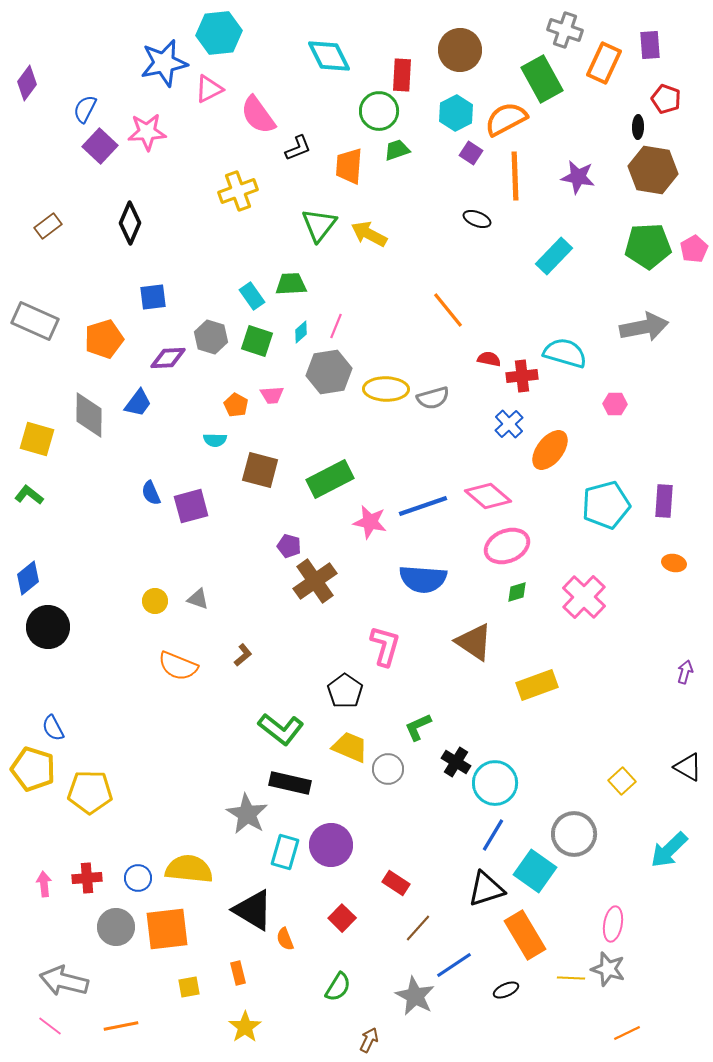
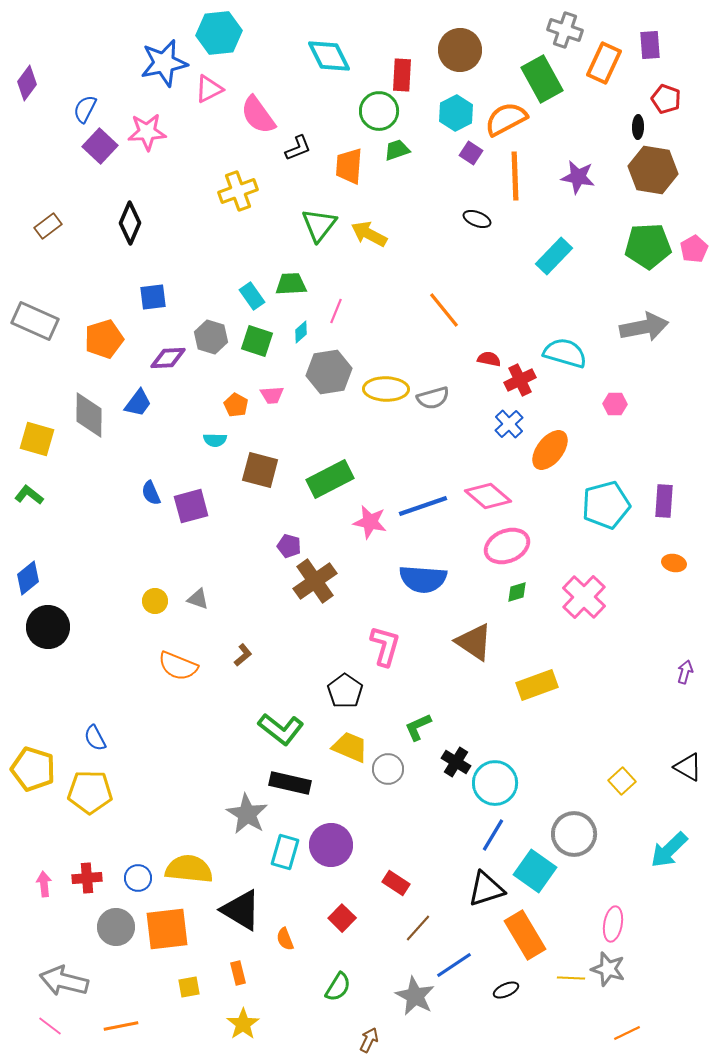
orange line at (448, 310): moved 4 px left
pink line at (336, 326): moved 15 px up
red cross at (522, 376): moved 2 px left, 4 px down; rotated 20 degrees counterclockwise
blue semicircle at (53, 728): moved 42 px right, 10 px down
black triangle at (253, 910): moved 12 px left
yellow star at (245, 1027): moved 2 px left, 3 px up
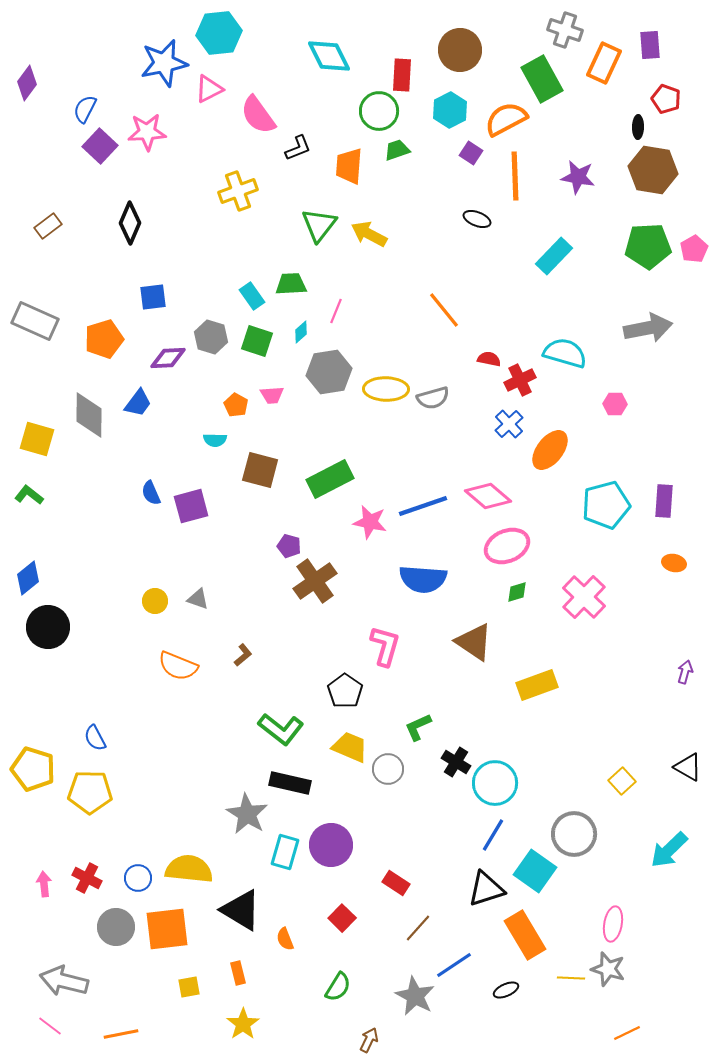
cyan hexagon at (456, 113): moved 6 px left, 3 px up
gray arrow at (644, 327): moved 4 px right, 1 px down
red cross at (87, 878): rotated 32 degrees clockwise
orange line at (121, 1026): moved 8 px down
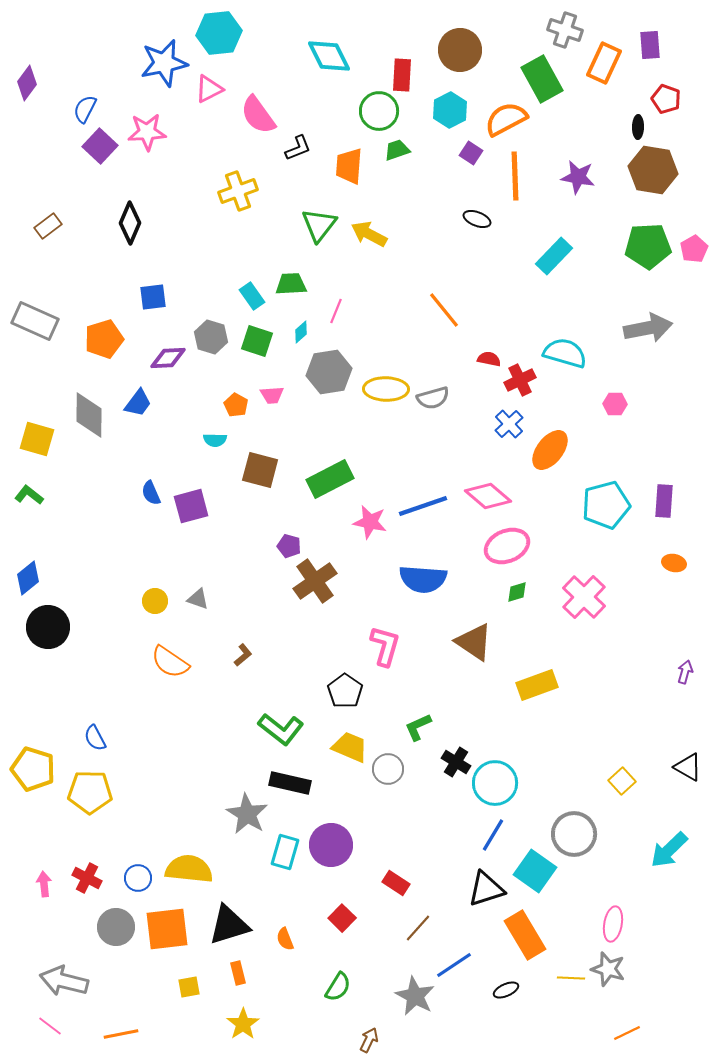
orange semicircle at (178, 666): moved 8 px left, 4 px up; rotated 12 degrees clockwise
black triangle at (241, 910): moved 12 px left, 15 px down; rotated 48 degrees counterclockwise
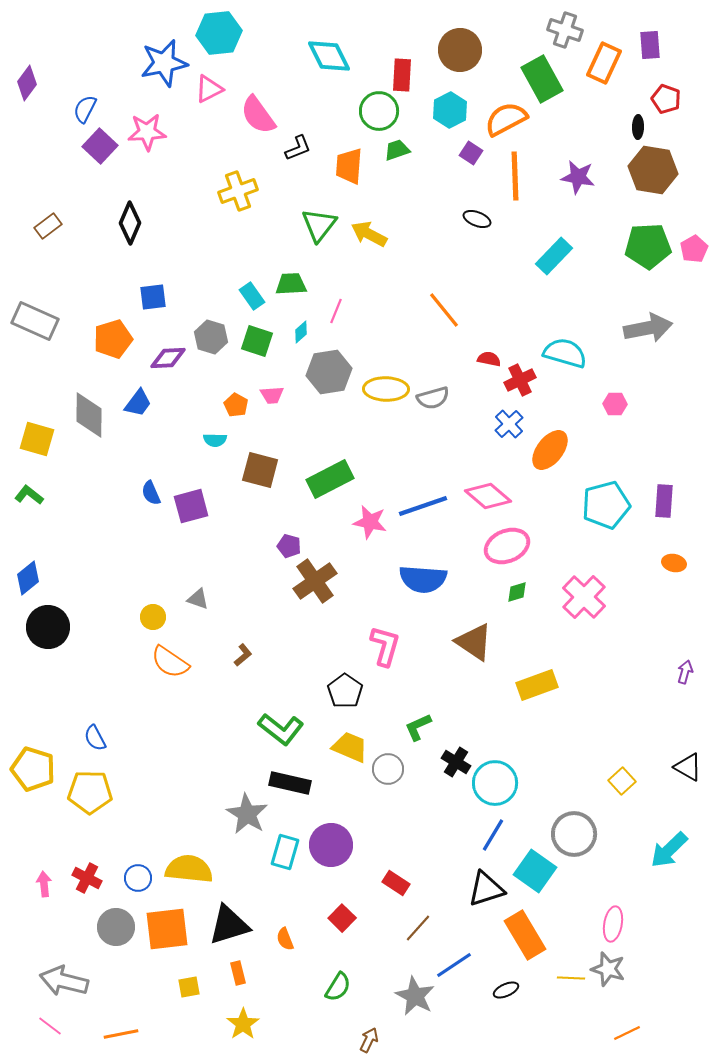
orange pentagon at (104, 339): moved 9 px right
yellow circle at (155, 601): moved 2 px left, 16 px down
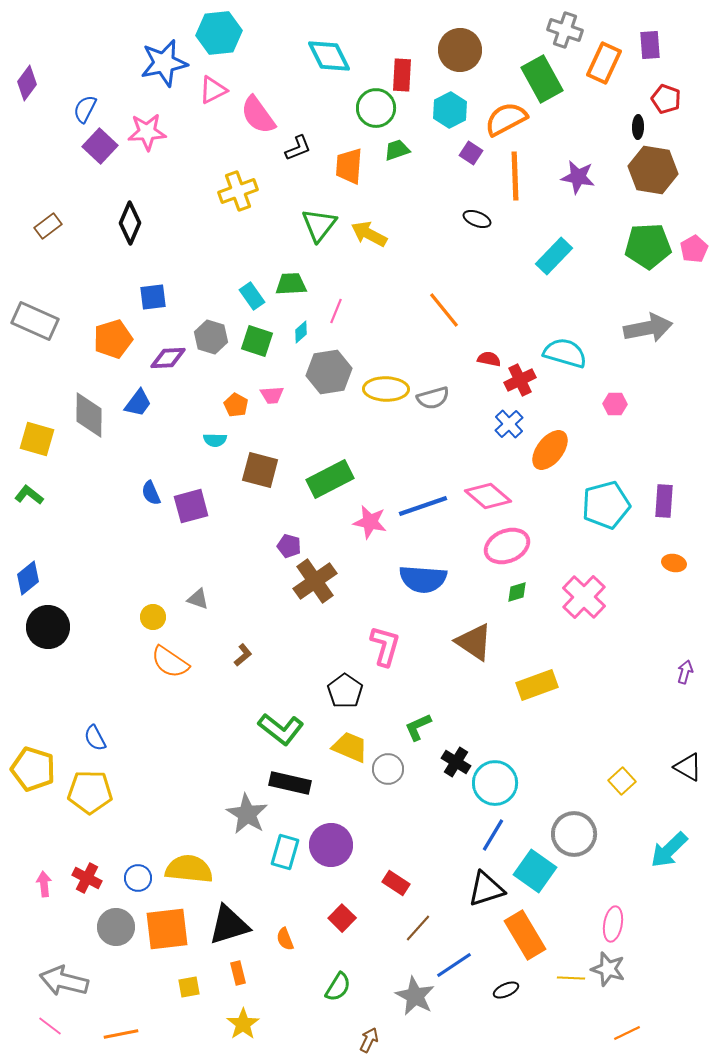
pink triangle at (209, 89): moved 4 px right, 1 px down
green circle at (379, 111): moved 3 px left, 3 px up
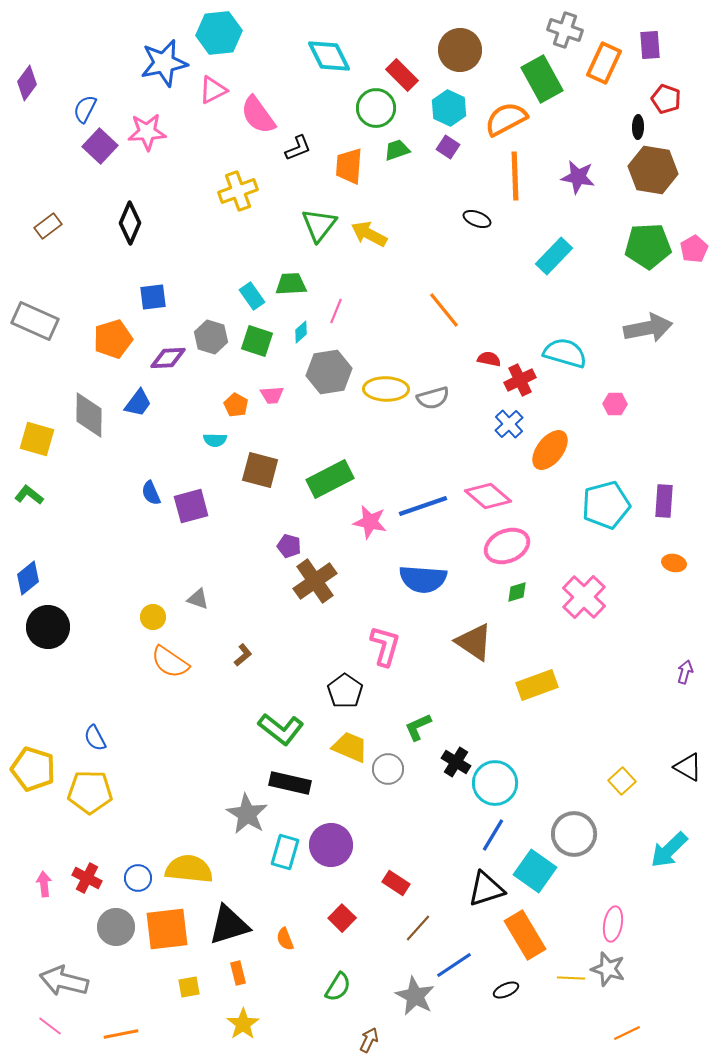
red rectangle at (402, 75): rotated 48 degrees counterclockwise
cyan hexagon at (450, 110): moved 1 px left, 2 px up; rotated 8 degrees counterclockwise
purple square at (471, 153): moved 23 px left, 6 px up
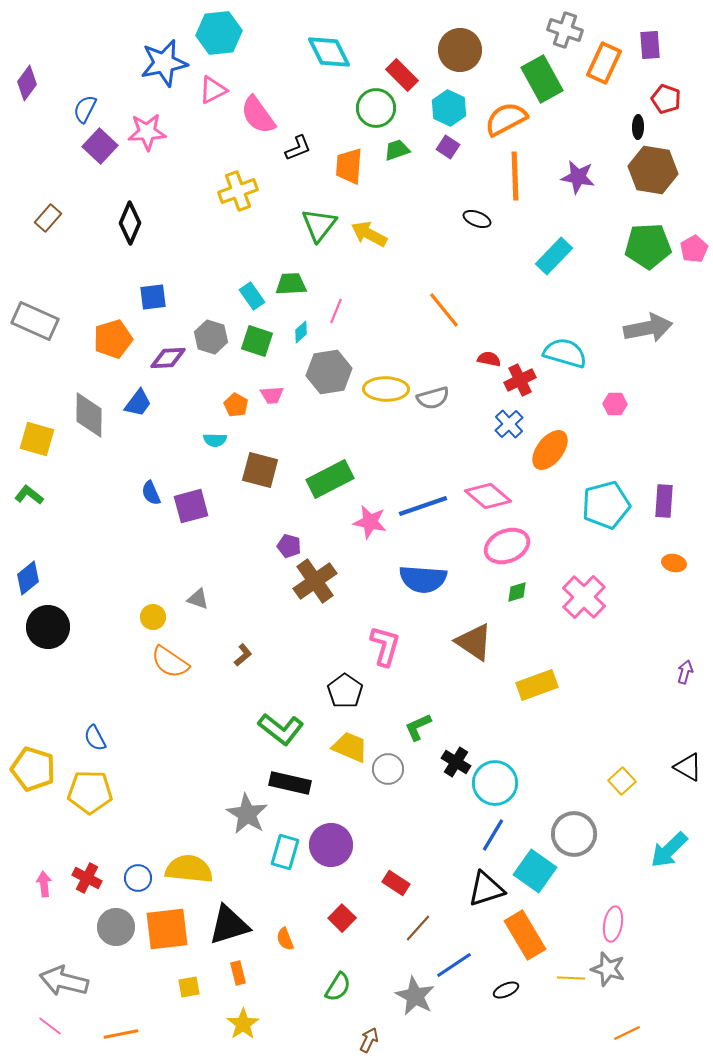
cyan diamond at (329, 56): moved 4 px up
brown rectangle at (48, 226): moved 8 px up; rotated 12 degrees counterclockwise
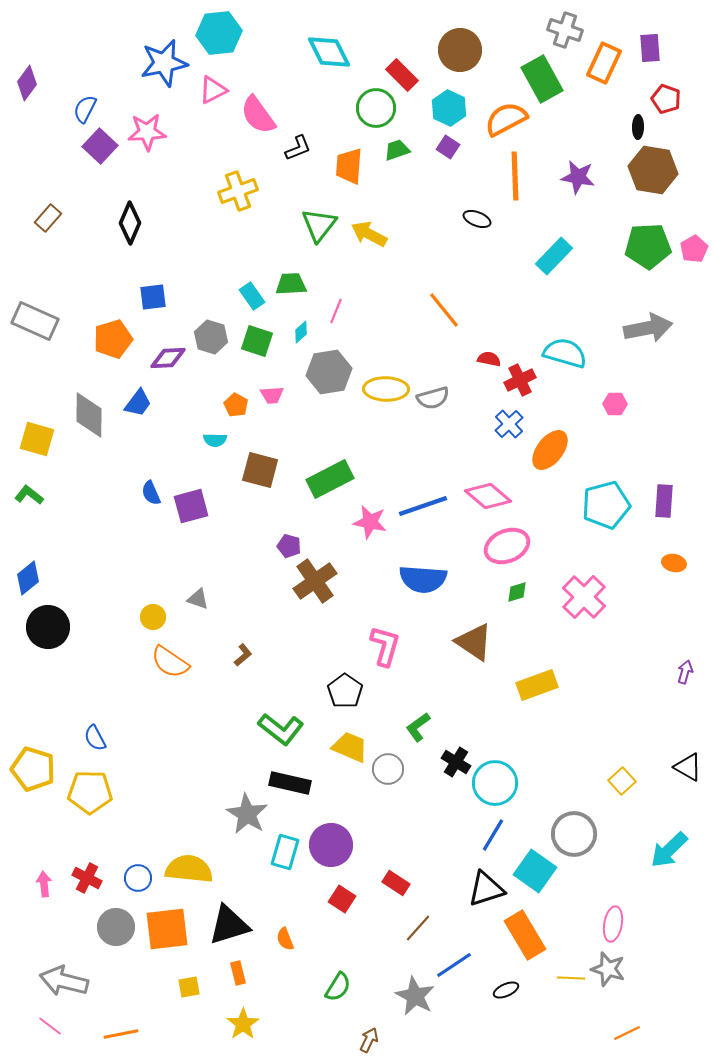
purple rectangle at (650, 45): moved 3 px down
green L-shape at (418, 727): rotated 12 degrees counterclockwise
red square at (342, 918): moved 19 px up; rotated 12 degrees counterclockwise
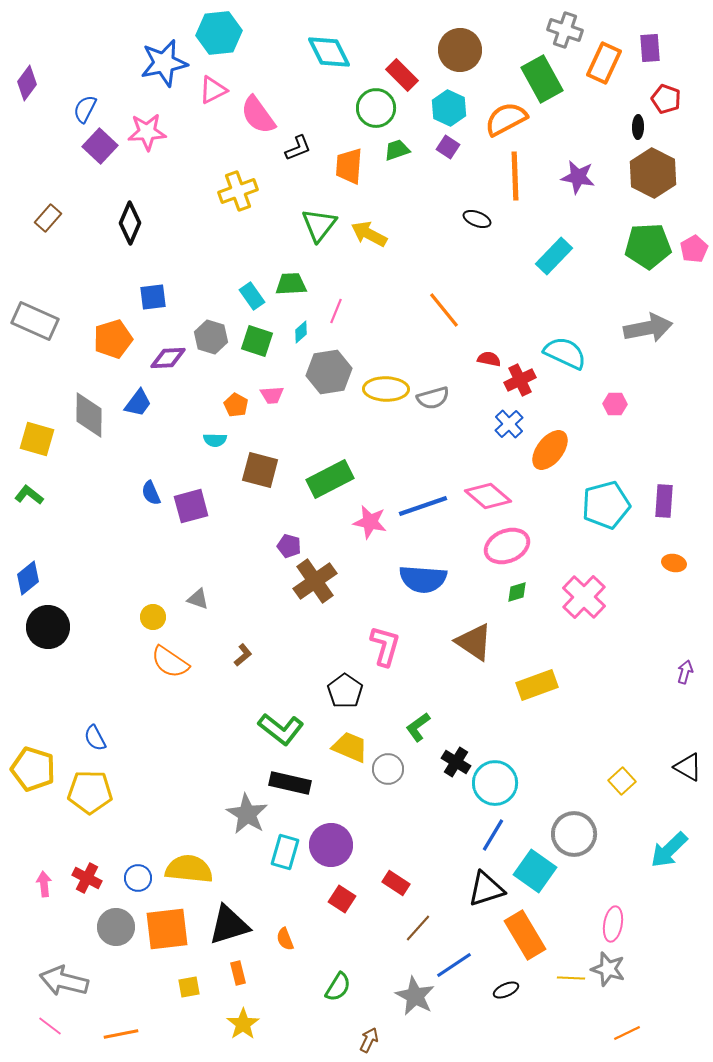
brown hexagon at (653, 170): moved 3 px down; rotated 18 degrees clockwise
cyan semicircle at (565, 353): rotated 9 degrees clockwise
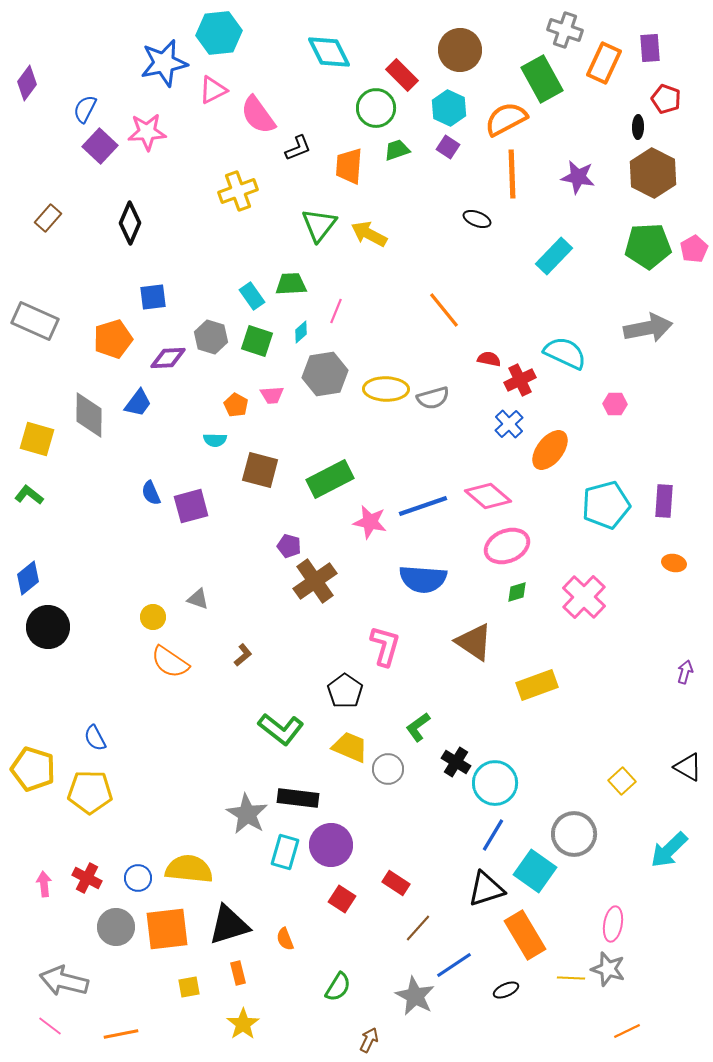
orange line at (515, 176): moved 3 px left, 2 px up
gray hexagon at (329, 372): moved 4 px left, 2 px down
black rectangle at (290, 783): moved 8 px right, 15 px down; rotated 6 degrees counterclockwise
orange line at (627, 1033): moved 2 px up
